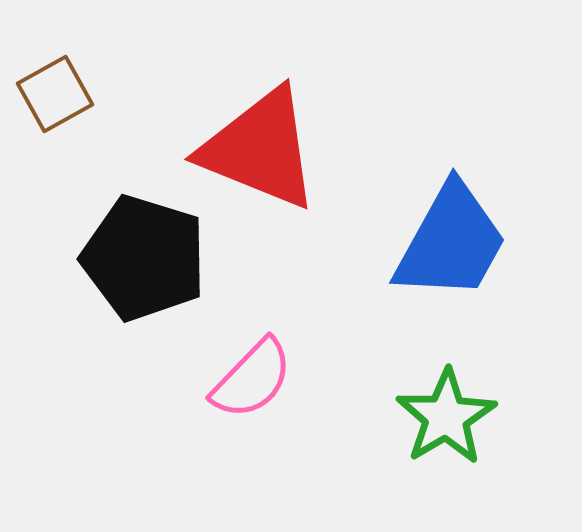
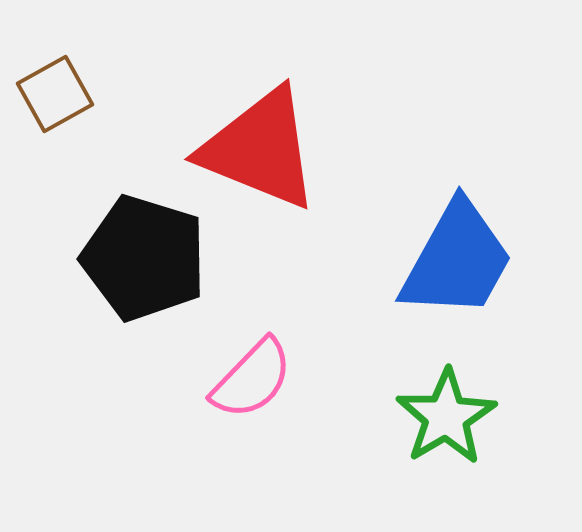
blue trapezoid: moved 6 px right, 18 px down
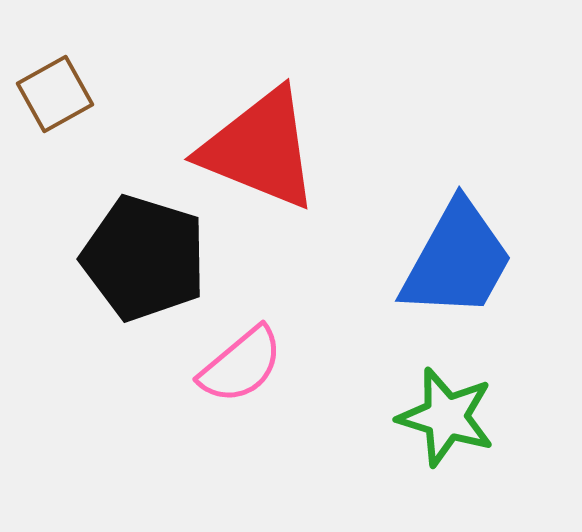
pink semicircle: moved 11 px left, 14 px up; rotated 6 degrees clockwise
green star: rotated 24 degrees counterclockwise
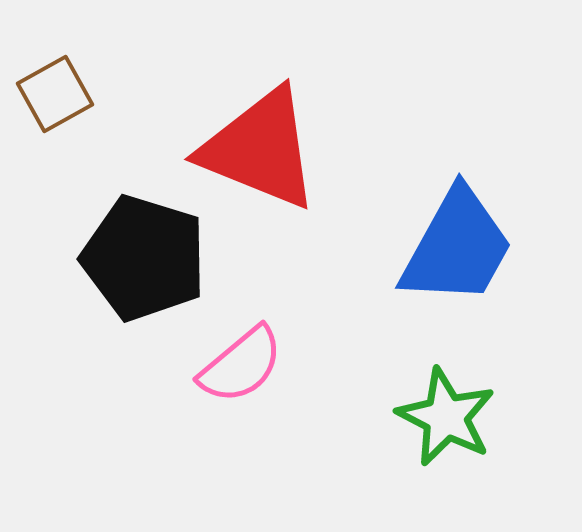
blue trapezoid: moved 13 px up
green star: rotated 10 degrees clockwise
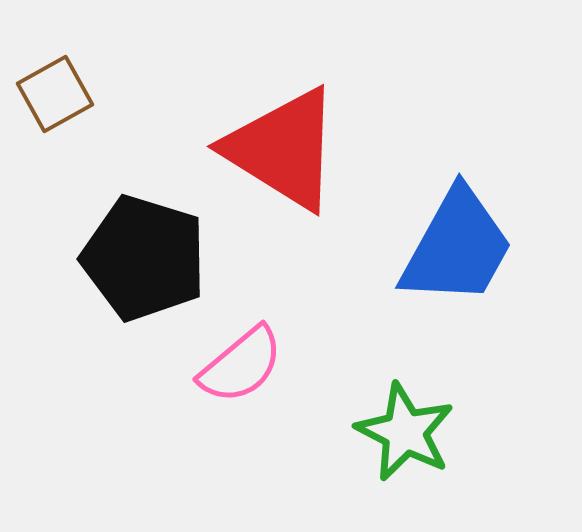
red triangle: moved 23 px right; rotated 10 degrees clockwise
green star: moved 41 px left, 15 px down
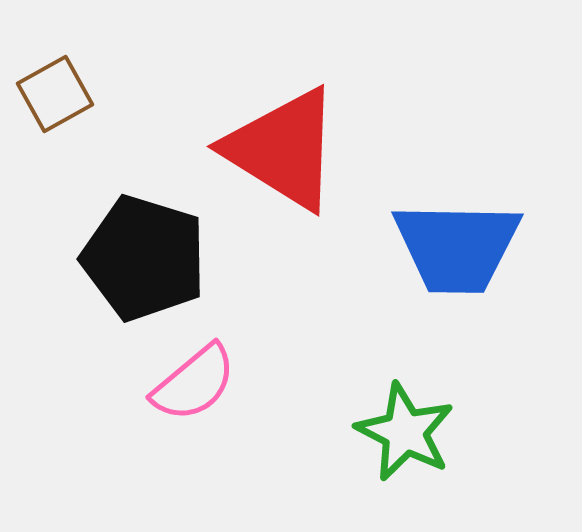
blue trapezoid: rotated 62 degrees clockwise
pink semicircle: moved 47 px left, 18 px down
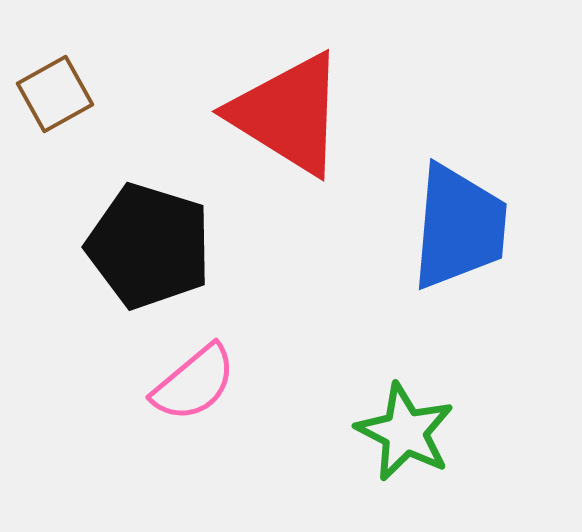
red triangle: moved 5 px right, 35 px up
blue trapezoid: moved 2 px right, 20 px up; rotated 86 degrees counterclockwise
black pentagon: moved 5 px right, 12 px up
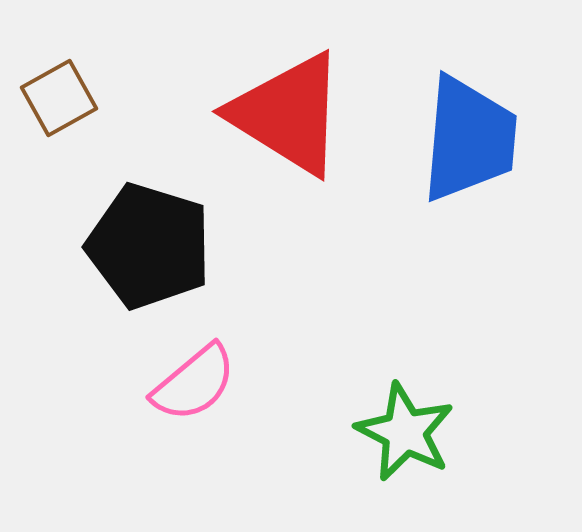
brown square: moved 4 px right, 4 px down
blue trapezoid: moved 10 px right, 88 px up
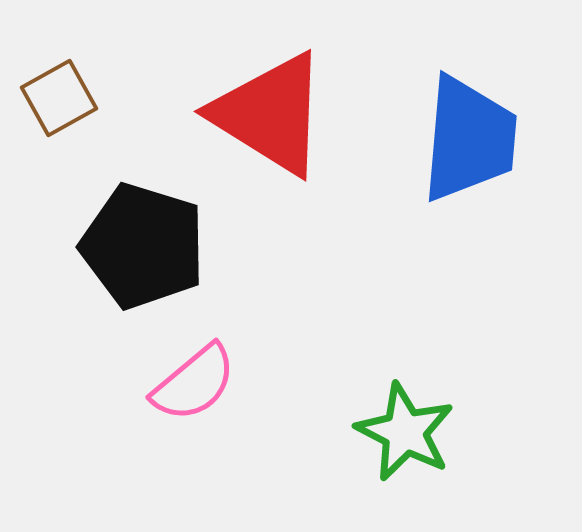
red triangle: moved 18 px left
black pentagon: moved 6 px left
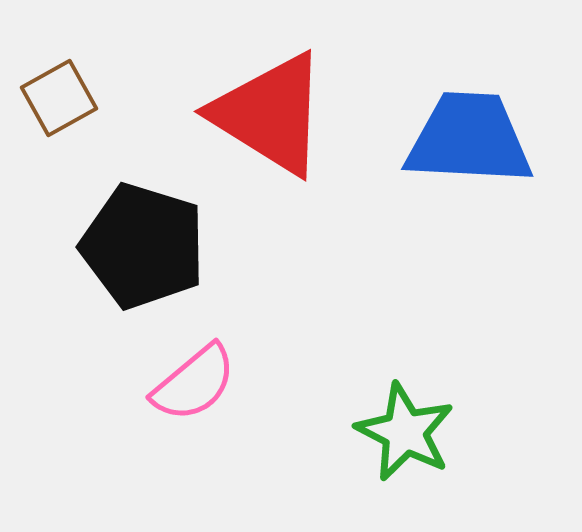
blue trapezoid: rotated 92 degrees counterclockwise
